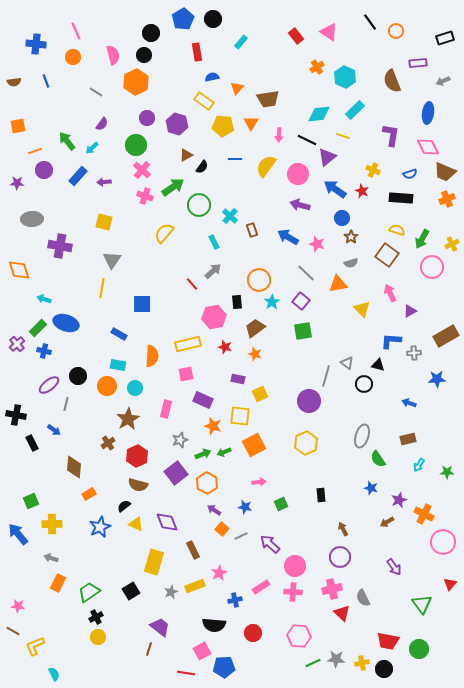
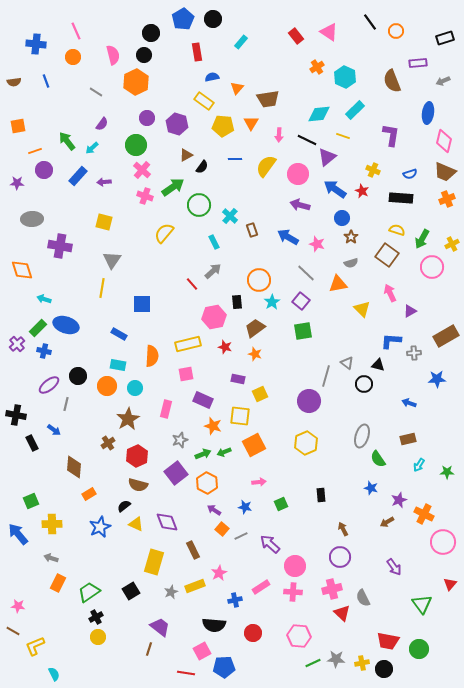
pink diamond at (428, 147): moved 16 px right, 6 px up; rotated 40 degrees clockwise
orange diamond at (19, 270): moved 3 px right
blue ellipse at (66, 323): moved 2 px down
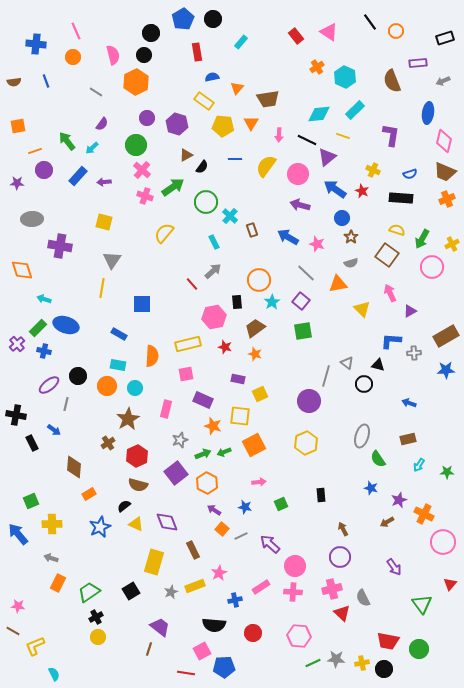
green circle at (199, 205): moved 7 px right, 3 px up
blue star at (437, 379): moved 9 px right, 9 px up
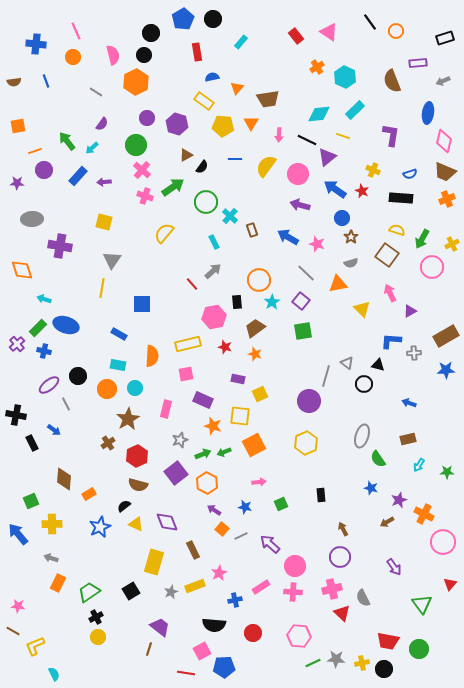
orange circle at (107, 386): moved 3 px down
gray line at (66, 404): rotated 40 degrees counterclockwise
brown diamond at (74, 467): moved 10 px left, 12 px down
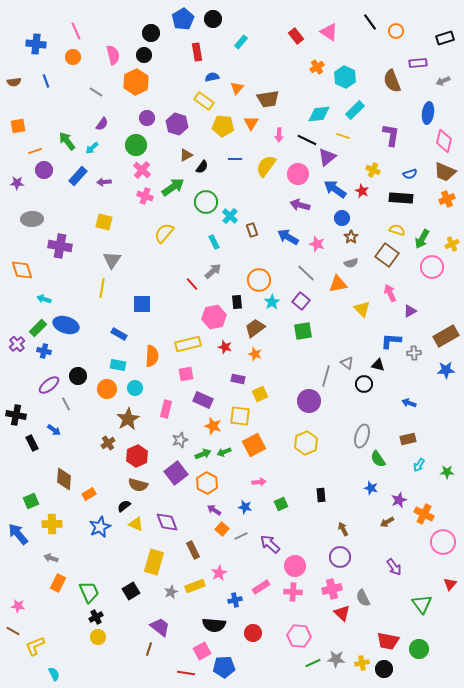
green trapezoid at (89, 592): rotated 100 degrees clockwise
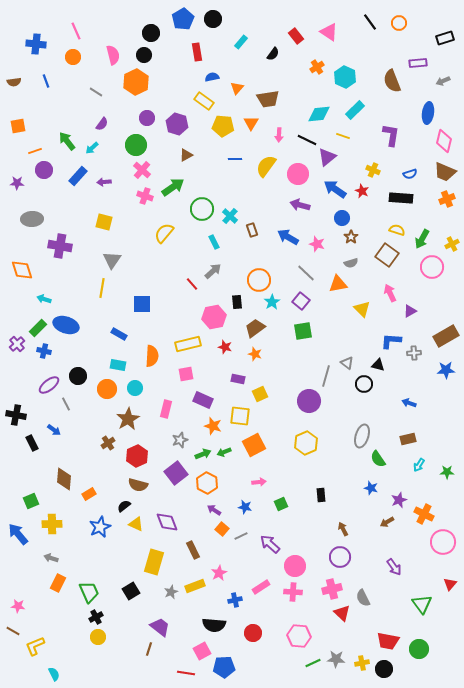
orange circle at (396, 31): moved 3 px right, 8 px up
black semicircle at (202, 167): moved 71 px right, 113 px up
green circle at (206, 202): moved 4 px left, 7 px down
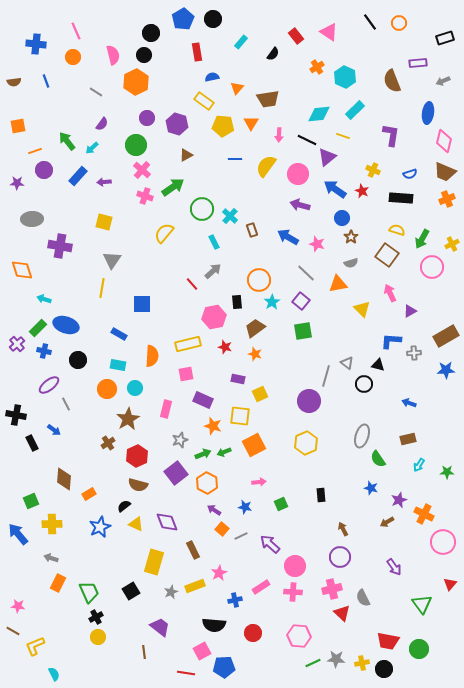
black circle at (78, 376): moved 16 px up
brown line at (149, 649): moved 5 px left, 3 px down; rotated 24 degrees counterclockwise
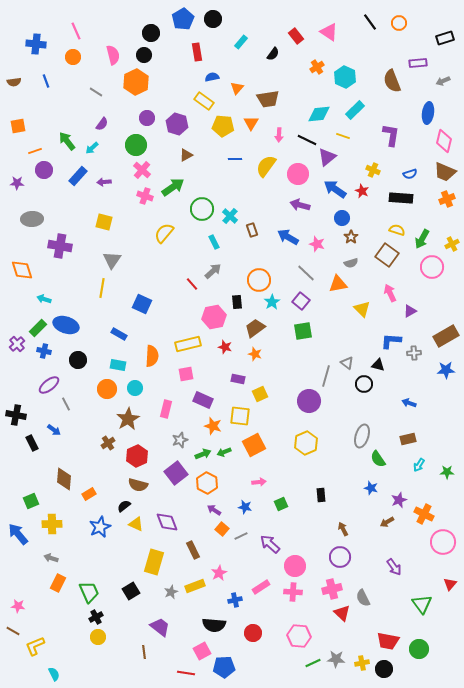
blue square at (142, 304): rotated 24 degrees clockwise
